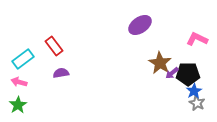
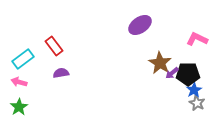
blue star: moved 1 px up
green star: moved 1 px right, 2 px down
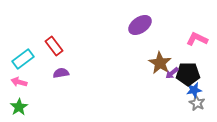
blue star: rotated 21 degrees clockwise
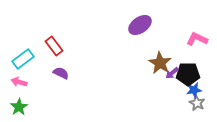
purple semicircle: rotated 35 degrees clockwise
